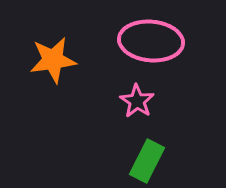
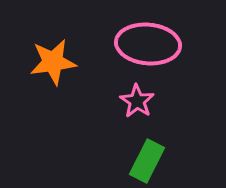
pink ellipse: moved 3 px left, 3 px down
orange star: moved 2 px down
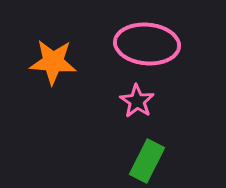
pink ellipse: moved 1 px left
orange star: rotated 12 degrees clockwise
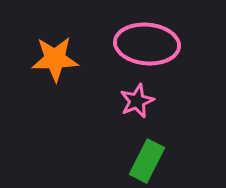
orange star: moved 2 px right, 3 px up; rotated 6 degrees counterclockwise
pink star: rotated 16 degrees clockwise
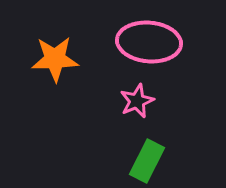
pink ellipse: moved 2 px right, 2 px up
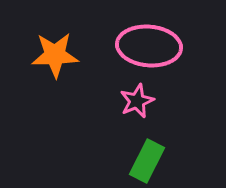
pink ellipse: moved 4 px down
orange star: moved 4 px up
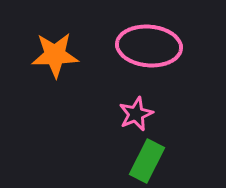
pink star: moved 1 px left, 13 px down
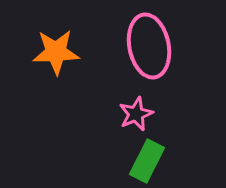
pink ellipse: rotated 74 degrees clockwise
orange star: moved 1 px right, 3 px up
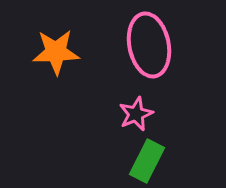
pink ellipse: moved 1 px up
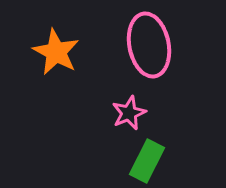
orange star: rotated 30 degrees clockwise
pink star: moved 7 px left, 1 px up
